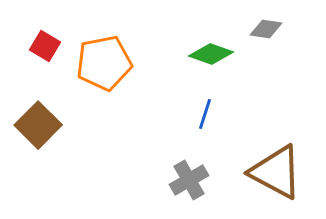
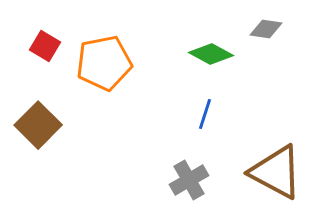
green diamond: rotated 9 degrees clockwise
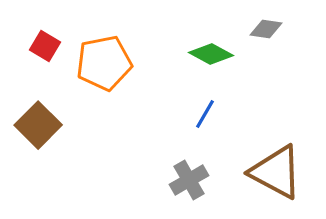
blue line: rotated 12 degrees clockwise
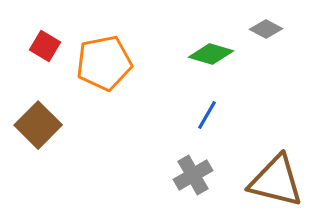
gray diamond: rotated 20 degrees clockwise
green diamond: rotated 12 degrees counterclockwise
blue line: moved 2 px right, 1 px down
brown triangle: moved 9 px down; rotated 14 degrees counterclockwise
gray cross: moved 4 px right, 5 px up
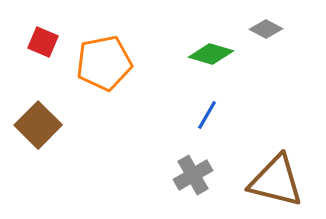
red square: moved 2 px left, 4 px up; rotated 8 degrees counterclockwise
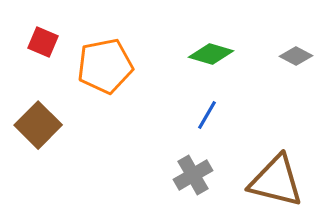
gray diamond: moved 30 px right, 27 px down
orange pentagon: moved 1 px right, 3 px down
